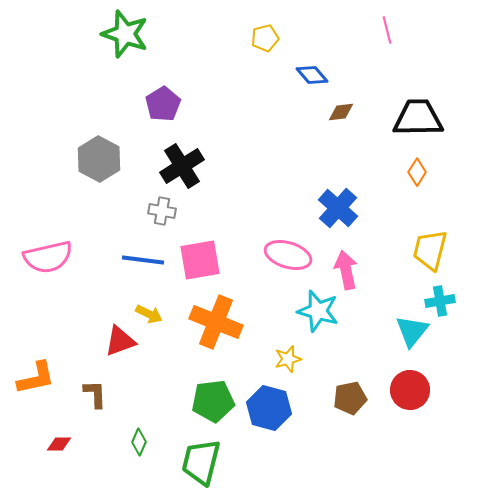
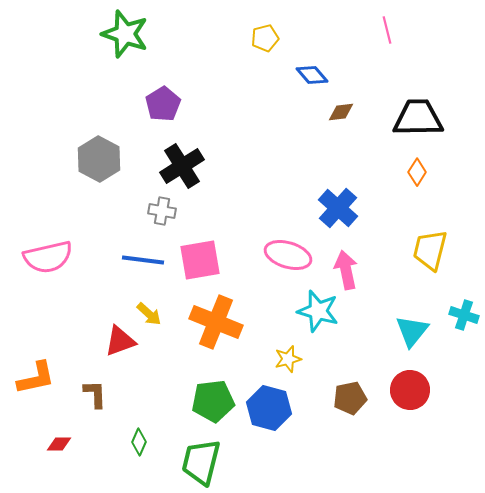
cyan cross: moved 24 px right, 14 px down; rotated 28 degrees clockwise
yellow arrow: rotated 16 degrees clockwise
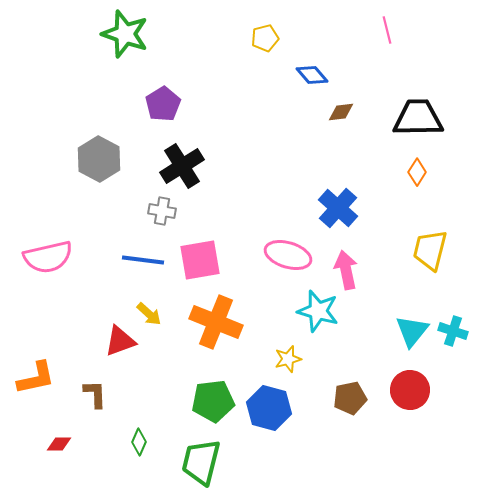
cyan cross: moved 11 px left, 16 px down
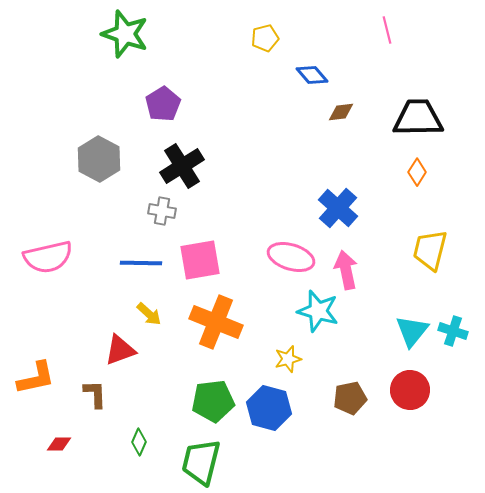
pink ellipse: moved 3 px right, 2 px down
blue line: moved 2 px left, 3 px down; rotated 6 degrees counterclockwise
red triangle: moved 9 px down
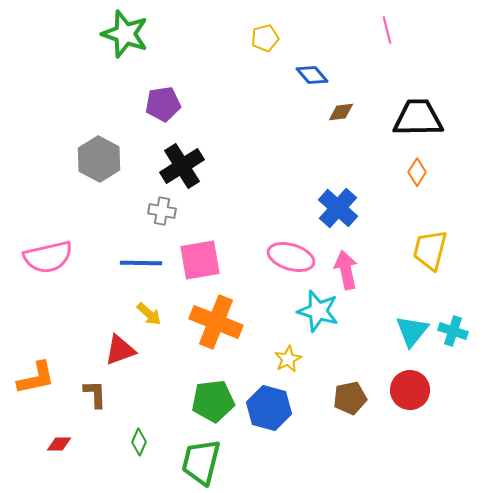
purple pentagon: rotated 24 degrees clockwise
yellow star: rotated 12 degrees counterclockwise
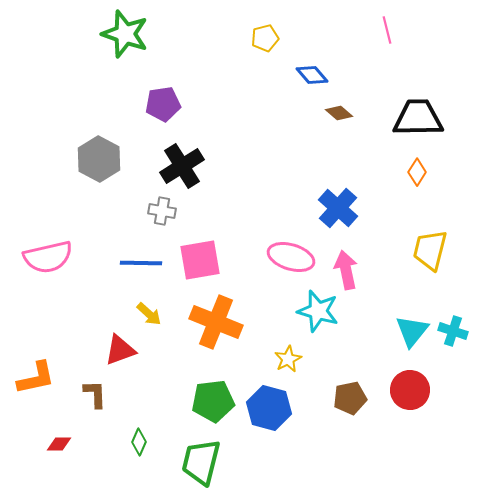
brown diamond: moved 2 px left, 1 px down; rotated 48 degrees clockwise
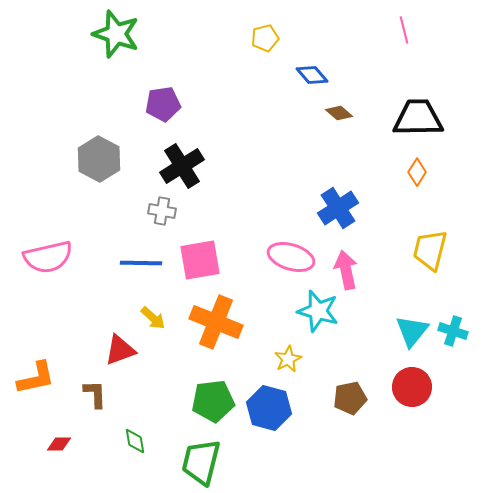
pink line: moved 17 px right
green star: moved 9 px left
blue cross: rotated 15 degrees clockwise
yellow arrow: moved 4 px right, 4 px down
red circle: moved 2 px right, 3 px up
green diamond: moved 4 px left, 1 px up; rotated 32 degrees counterclockwise
